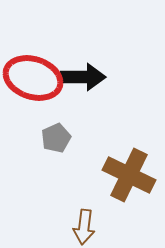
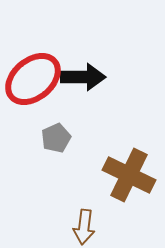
red ellipse: moved 1 px down; rotated 58 degrees counterclockwise
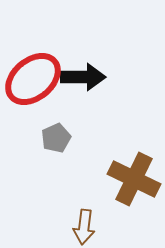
brown cross: moved 5 px right, 4 px down
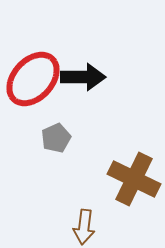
red ellipse: rotated 8 degrees counterclockwise
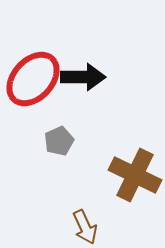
gray pentagon: moved 3 px right, 3 px down
brown cross: moved 1 px right, 4 px up
brown arrow: moved 1 px right; rotated 32 degrees counterclockwise
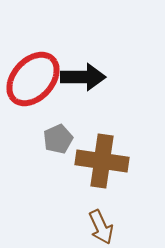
gray pentagon: moved 1 px left, 2 px up
brown cross: moved 33 px left, 14 px up; rotated 18 degrees counterclockwise
brown arrow: moved 16 px right
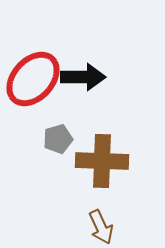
gray pentagon: rotated 8 degrees clockwise
brown cross: rotated 6 degrees counterclockwise
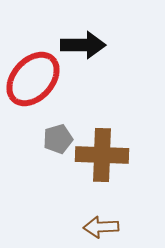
black arrow: moved 32 px up
brown cross: moved 6 px up
brown arrow: rotated 112 degrees clockwise
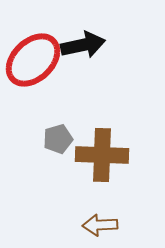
black arrow: rotated 12 degrees counterclockwise
red ellipse: moved 19 px up; rotated 4 degrees clockwise
brown arrow: moved 1 px left, 2 px up
